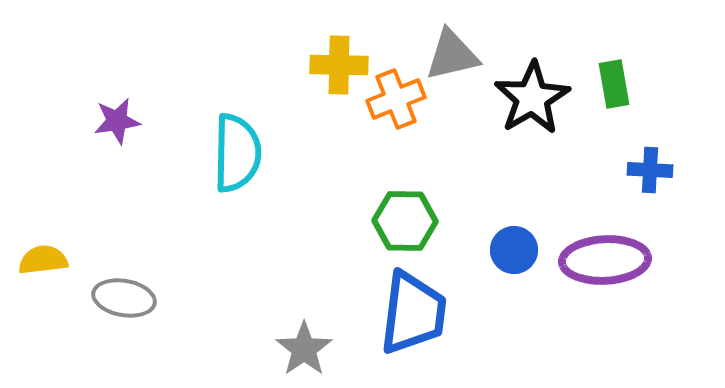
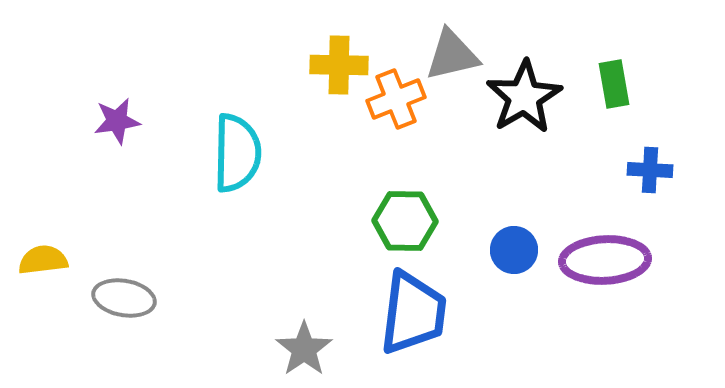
black star: moved 8 px left, 1 px up
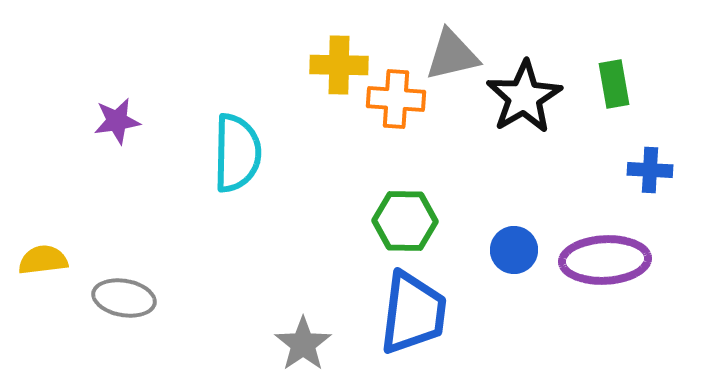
orange cross: rotated 26 degrees clockwise
gray star: moved 1 px left, 5 px up
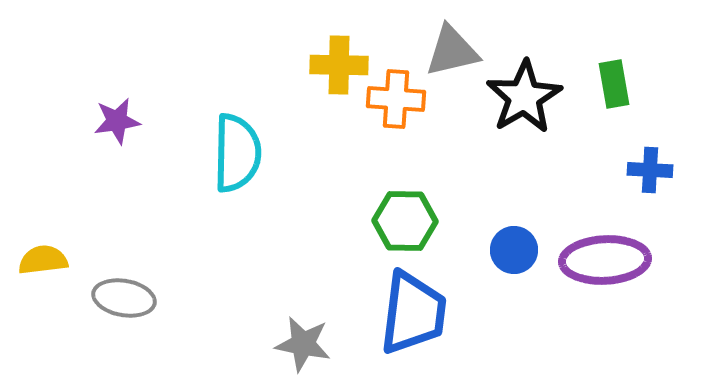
gray triangle: moved 4 px up
gray star: rotated 26 degrees counterclockwise
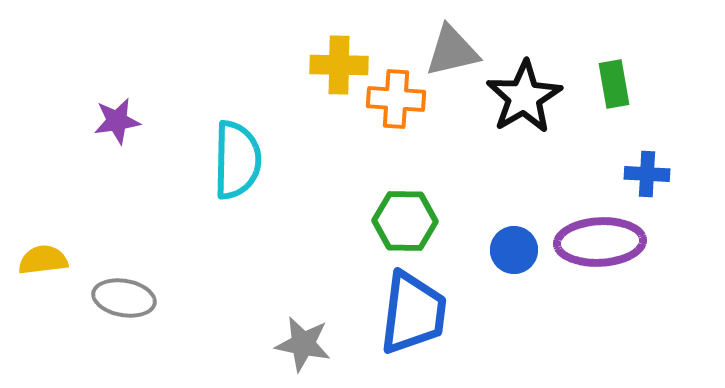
cyan semicircle: moved 7 px down
blue cross: moved 3 px left, 4 px down
purple ellipse: moved 5 px left, 18 px up
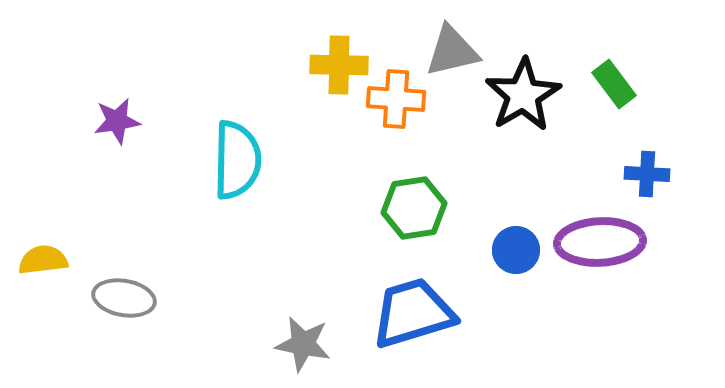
green rectangle: rotated 27 degrees counterclockwise
black star: moved 1 px left, 2 px up
green hexagon: moved 9 px right, 13 px up; rotated 10 degrees counterclockwise
blue circle: moved 2 px right
blue trapezoid: rotated 114 degrees counterclockwise
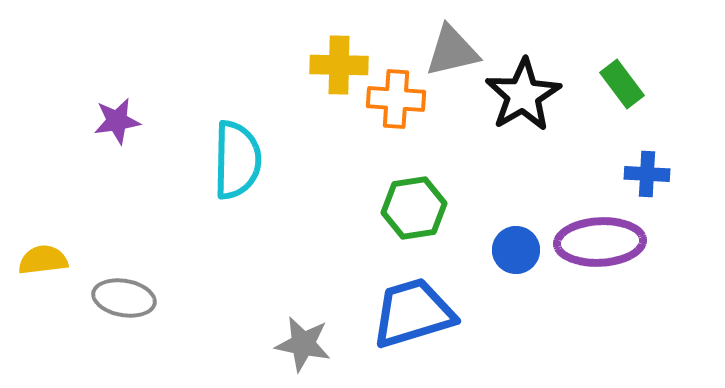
green rectangle: moved 8 px right
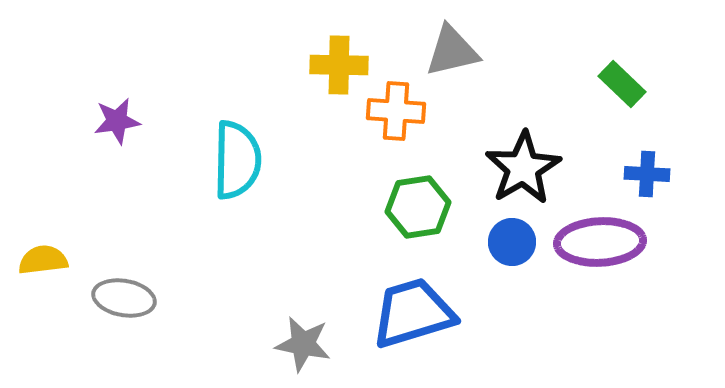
green rectangle: rotated 9 degrees counterclockwise
black star: moved 73 px down
orange cross: moved 12 px down
green hexagon: moved 4 px right, 1 px up
blue circle: moved 4 px left, 8 px up
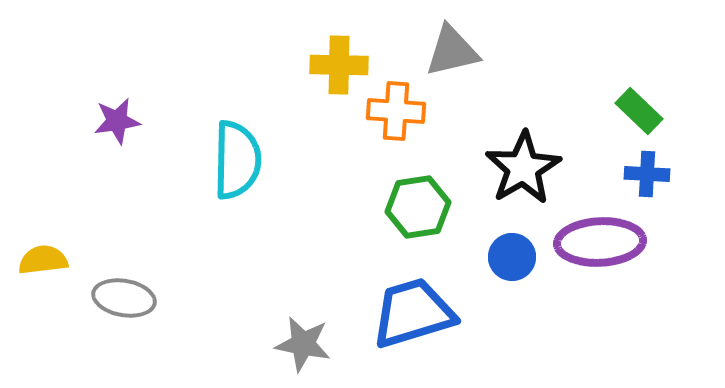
green rectangle: moved 17 px right, 27 px down
blue circle: moved 15 px down
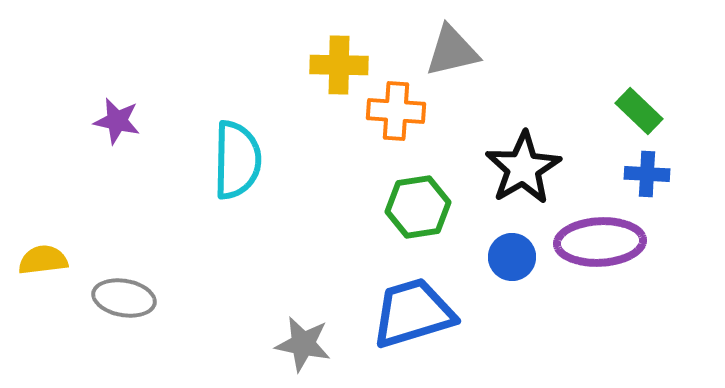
purple star: rotated 21 degrees clockwise
